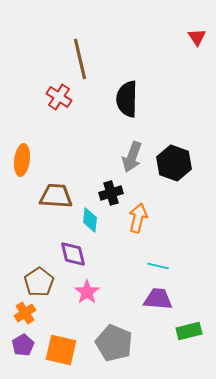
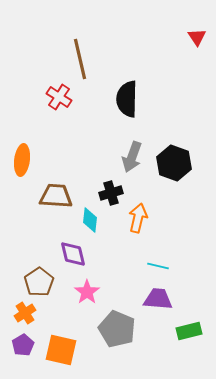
gray pentagon: moved 3 px right, 14 px up
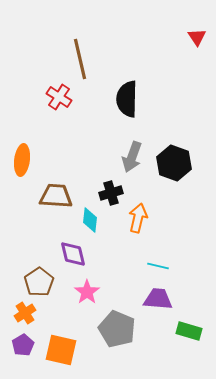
green rectangle: rotated 30 degrees clockwise
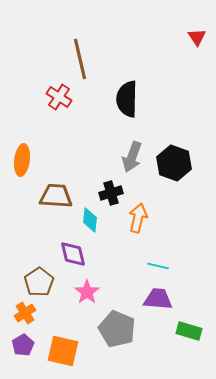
orange square: moved 2 px right, 1 px down
